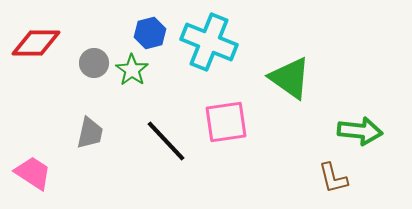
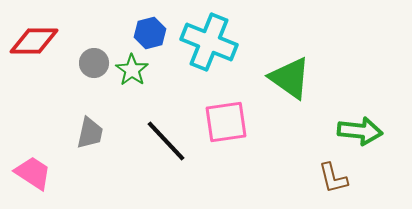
red diamond: moved 2 px left, 2 px up
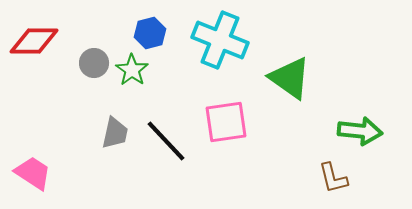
cyan cross: moved 11 px right, 2 px up
gray trapezoid: moved 25 px right
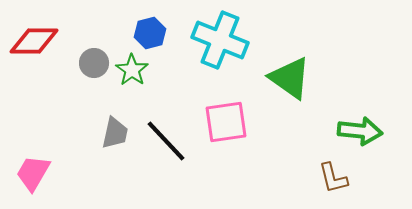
pink trapezoid: rotated 93 degrees counterclockwise
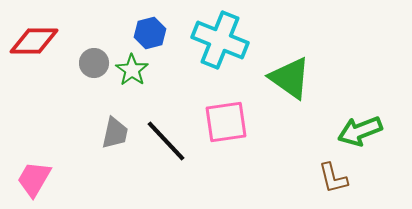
green arrow: rotated 153 degrees clockwise
pink trapezoid: moved 1 px right, 6 px down
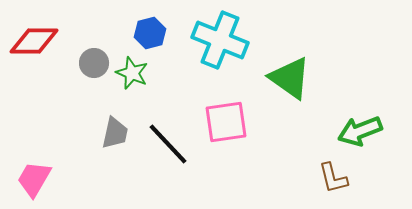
green star: moved 3 px down; rotated 12 degrees counterclockwise
black line: moved 2 px right, 3 px down
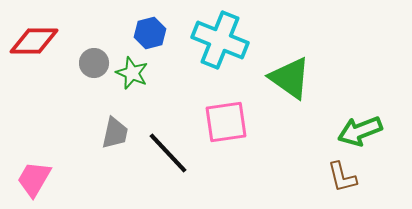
black line: moved 9 px down
brown L-shape: moved 9 px right, 1 px up
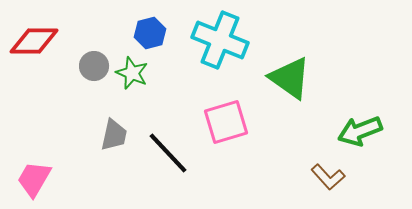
gray circle: moved 3 px down
pink square: rotated 9 degrees counterclockwise
gray trapezoid: moved 1 px left, 2 px down
brown L-shape: moved 14 px left; rotated 28 degrees counterclockwise
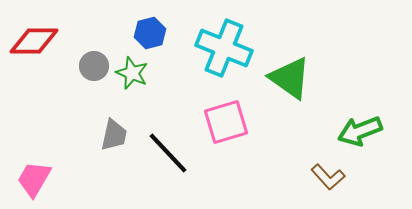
cyan cross: moved 4 px right, 8 px down
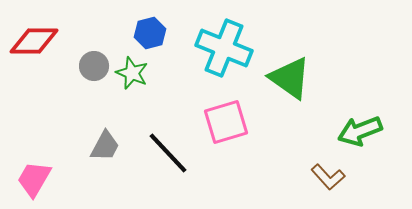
gray trapezoid: moved 9 px left, 11 px down; rotated 16 degrees clockwise
